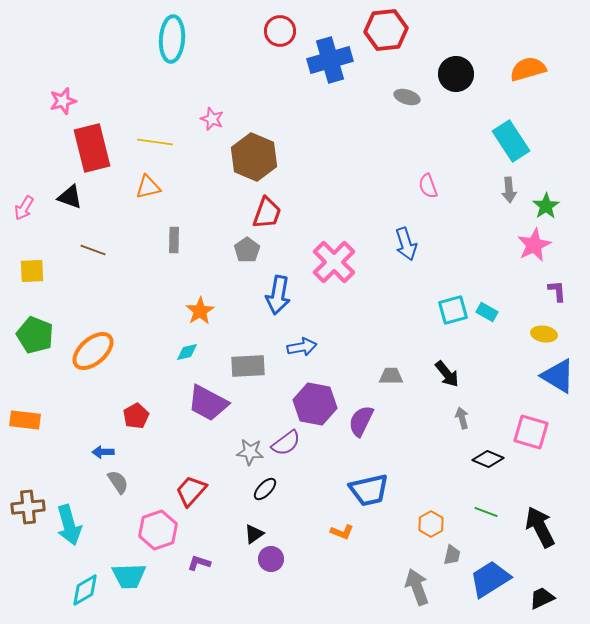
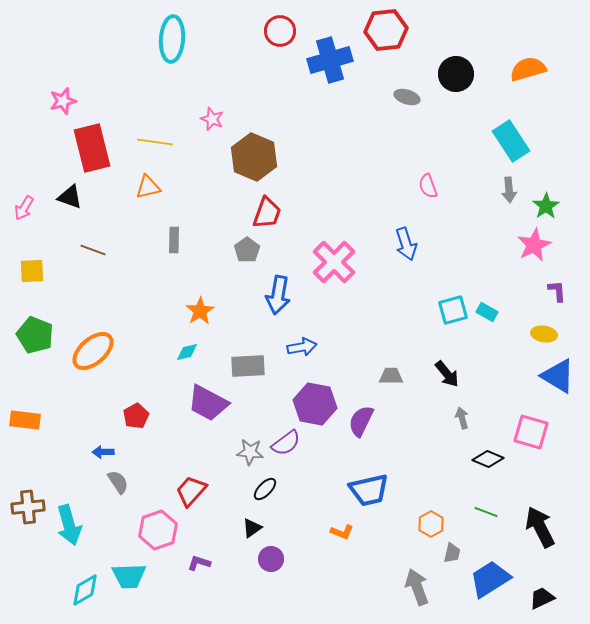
black triangle at (254, 534): moved 2 px left, 6 px up
gray trapezoid at (452, 555): moved 2 px up
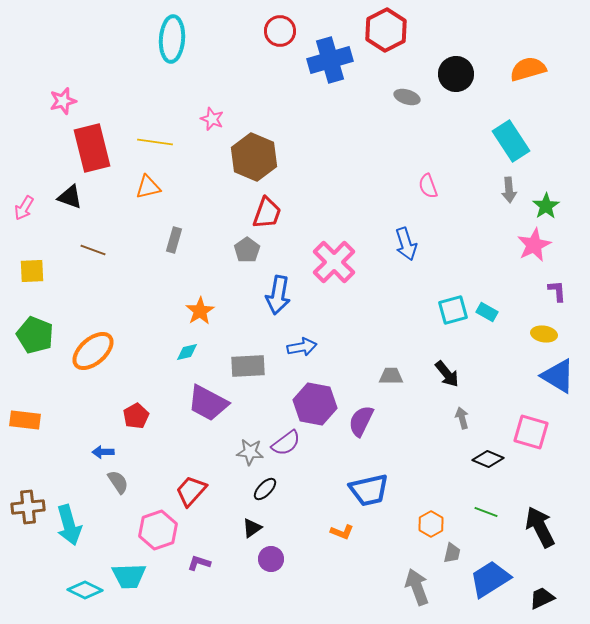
red hexagon at (386, 30): rotated 21 degrees counterclockwise
gray rectangle at (174, 240): rotated 15 degrees clockwise
cyan diamond at (85, 590): rotated 56 degrees clockwise
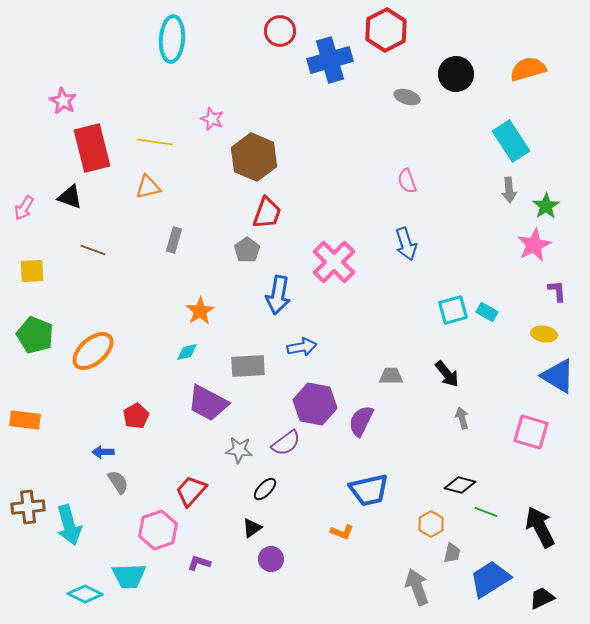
pink star at (63, 101): rotated 28 degrees counterclockwise
pink semicircle at (428, 186): moved 21 px left, 5 px up
gray star at (250, 452): moved 11 px left, 2 px up
black diamond at (488, 459): moved 28 px left, 26 px down; rotated 8 degrees counterclockwise
cyan diamond at (85, 590): moved 4 px down
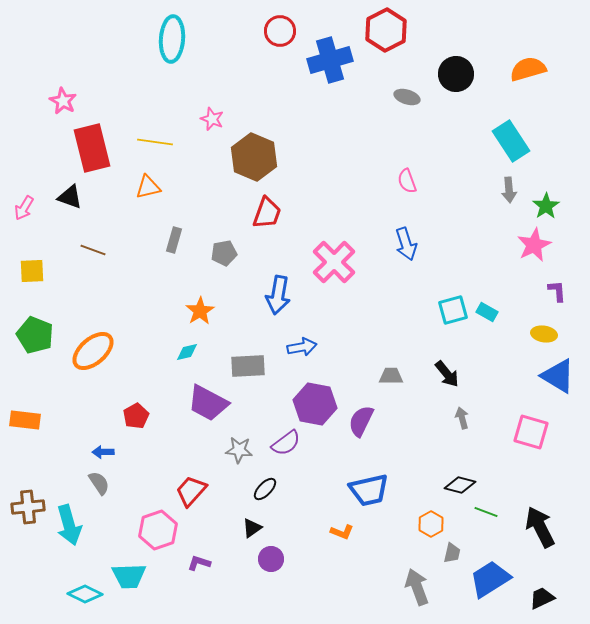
gray pentagon at (247, 250): moved 23 px left, 3 px down; rotated 25 degrees clockwise
gray semicircle at (118, 482): moved 19 px left, 1 px down
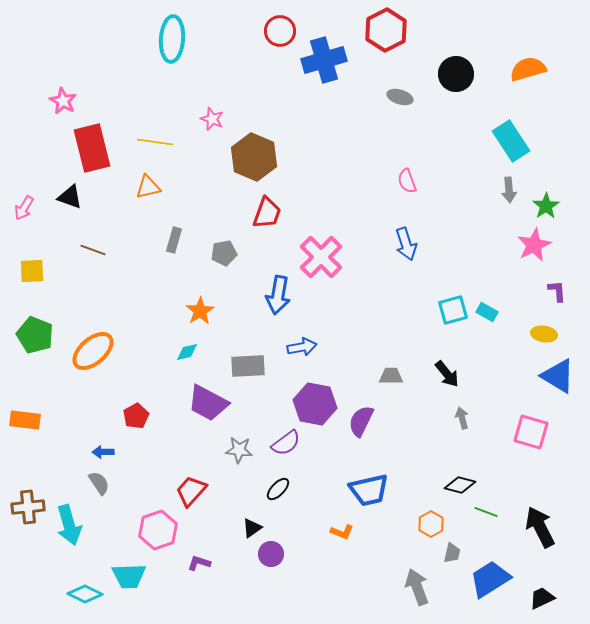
blue cross at (330, 60): moved 6 px left
gray ellipse at (407, 97): moved 7 px left
pink cross at (334, 262): moved 13 px left, 5 px up
black ellipse at (265, 489): moved 13 px right
purple circle at (271, 559): moved 5 px up
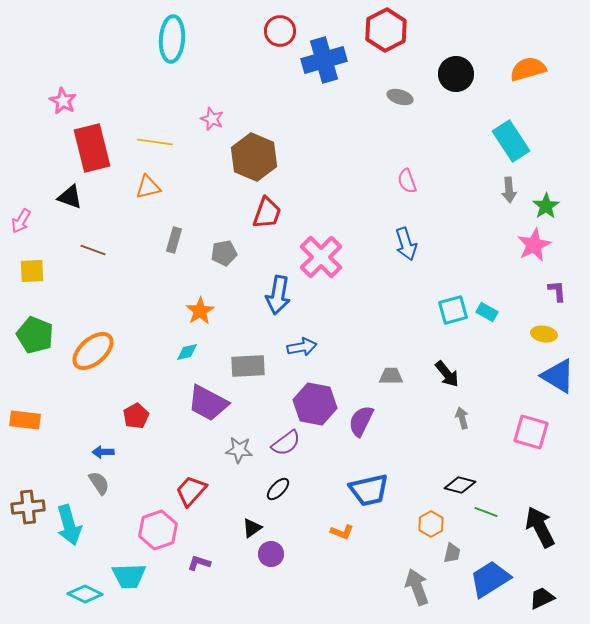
pink arrow at (24, 208): moved 3 px left, 13 px down
